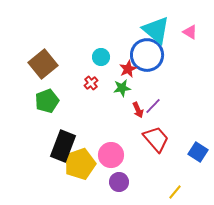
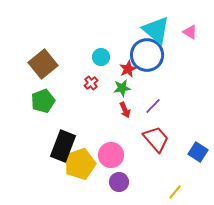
green pentagon: moved 4 px left
red arrow: moved 13 px left
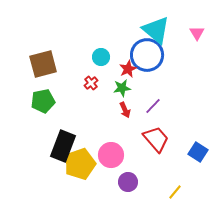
pink triangle: moved 7 px right, 1 px down; rotated 28 degrees clockwise
brown square: rotated 24 degrees clockwise
green pentagon: rotated 10 degrees clockwise
purple circle: moved 9 px right
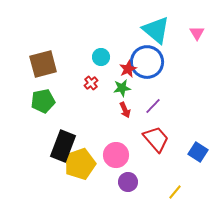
blue circle: moved 7 px down
pink circle: moved 5 px right
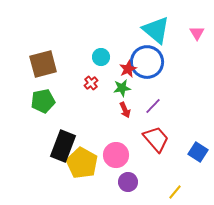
yellow pentagon: moved 2 px right, 1 px up; rotated 24 degrees counterclockwise
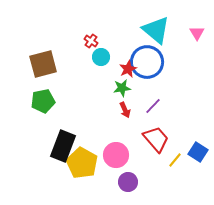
red cross: moved 42 px up; rotated 16 degrees counterclockwise
yellow line: moved 32 px up
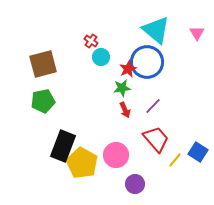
purple circle: moved 7 px right, 2 px down
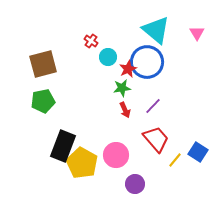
cyan circle: moved 7 px right
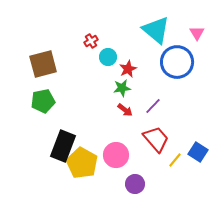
red cross: rotated 24 degrees clockwise
blue circle: moved 30 px right
red arrow: rotated 28 degrees counterclockwise
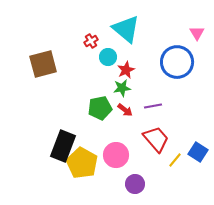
cyan triangle: moved 30 px left, 1 px up
red star: moved 2 px left, 1 px down
green pentagon: moved 57 px right, 7 px down
purple line: rotated 36 degrees clockwise
